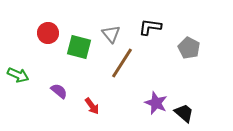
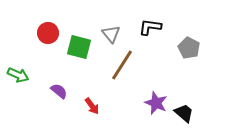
brown line: moved 2 px down
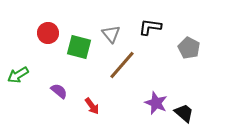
brown line: rotated 8 degrees clockwise
green arrow: rotated 125 degrees clockwise
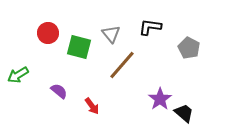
purple star: moved 4 px right, 4 px up; rotated 15 degrees clockwise
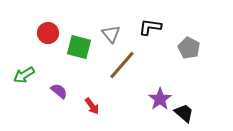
green arrow: moved 6 px right
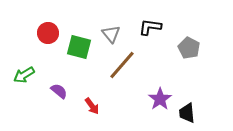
black trapezoid: moved 3 px right; rotated 135 degrees counterclockwise
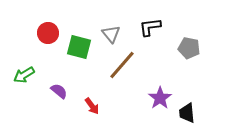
black L-shape: rotated 15 degrees counterclockwise
gray pentagon: rotated 15 degrees counterclockwise
purple star: moved 1 px up
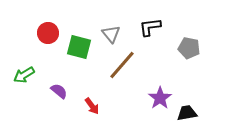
black trapezoid: rotated 85 degrees clockwise
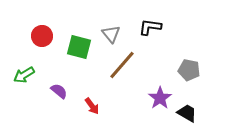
black L-shape: rotated 15 degrees clockwise
red circle: moved 6 px left, 3 px down
gray pentagon: moved 22 px down
black trapezoid: rotated 40 degrees clockwise
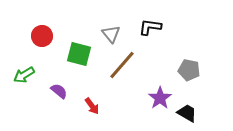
green square: moved 7 px down
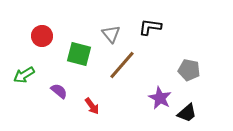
purple star: rotated 10 degrees counterclockwise
black trapezoid: rotated 110 degrees clockwise
